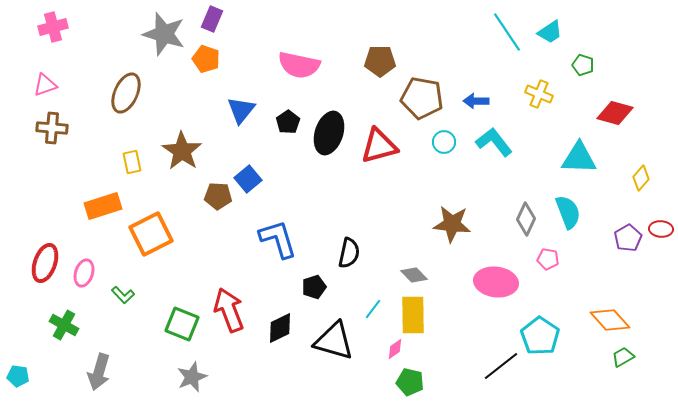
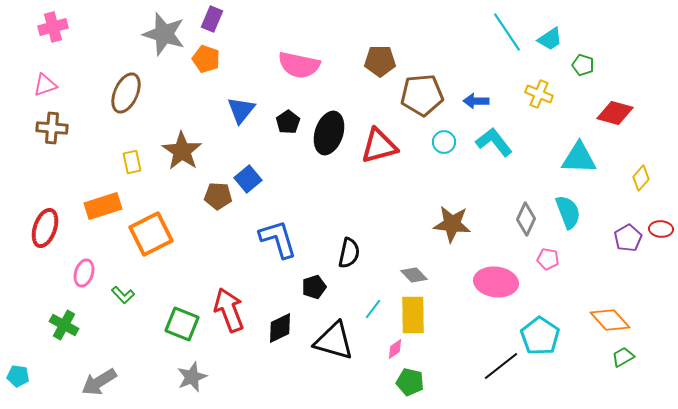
cyan trapezoid at (550, 32): moved 7 px down
brown pentagon at (422, 98): moved 3 px up; rotated 15 degrees counterclockwise
red ellipse at (45, 263): moved 35 px up
gray arrow at (99, 372): moved 10 px down; rotated 42 degrees clockwise
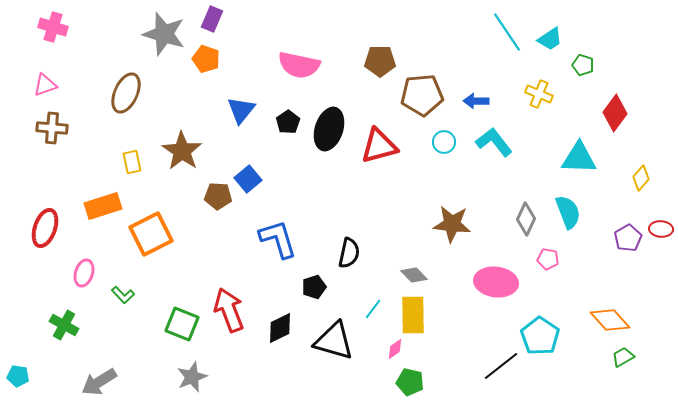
pink cross at (53, 27): rotated 32 degrees clockwise
red diamond at (615, 113): rotated 69 degrees counterclockwise
black ellipse at (329, 133): moved 4 px up
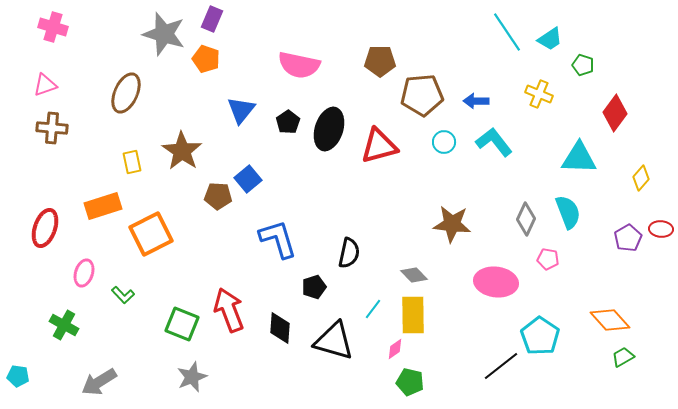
black diamond at (280, 328): rotated 60 degrees counterclockwise
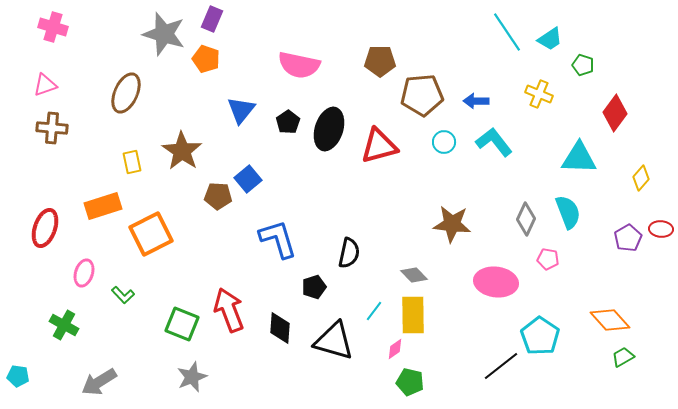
cyan line at (373, 309): moved 1 px right, 2 px down
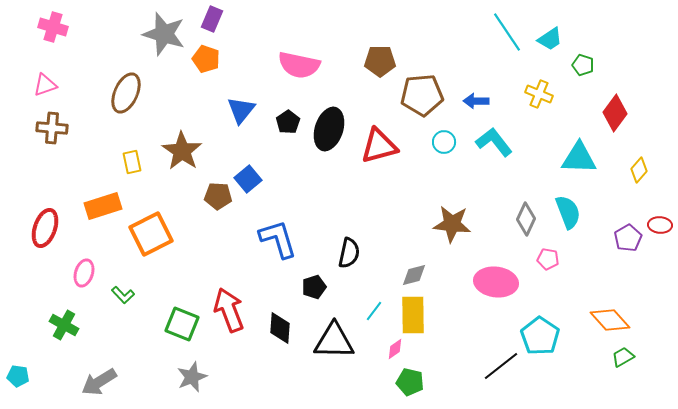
yellow diamond at (641, 178): moved 2 px left, 8 px up
red ellipse at (661, 229): moved 1 px left, 4 px up
gray diamond at (414, 275): rotated 60 degrees counterclockwise
black triangle at (334, 341): rotated 15 degrees counterclockwise
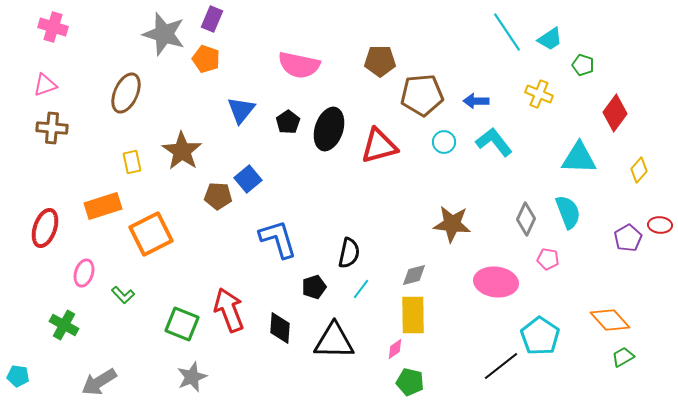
cyan line at (374, 311): moved 13 px left, 22 px up
